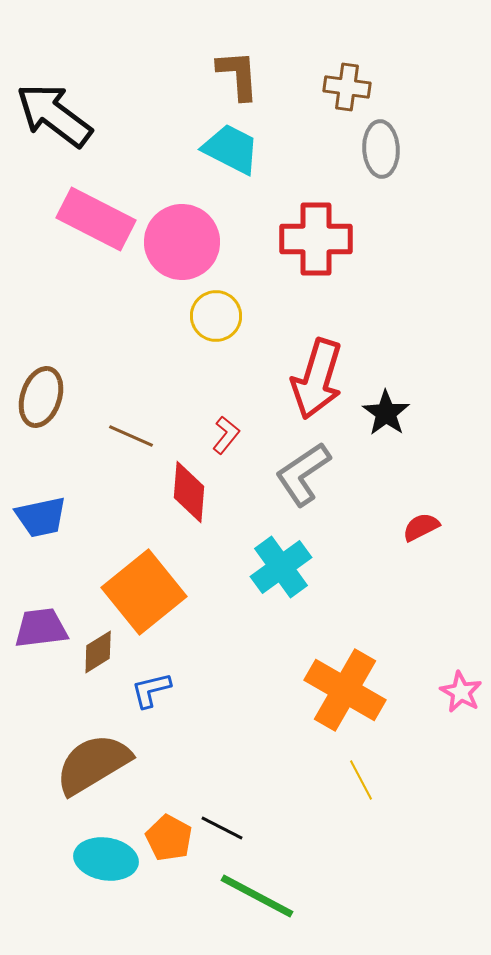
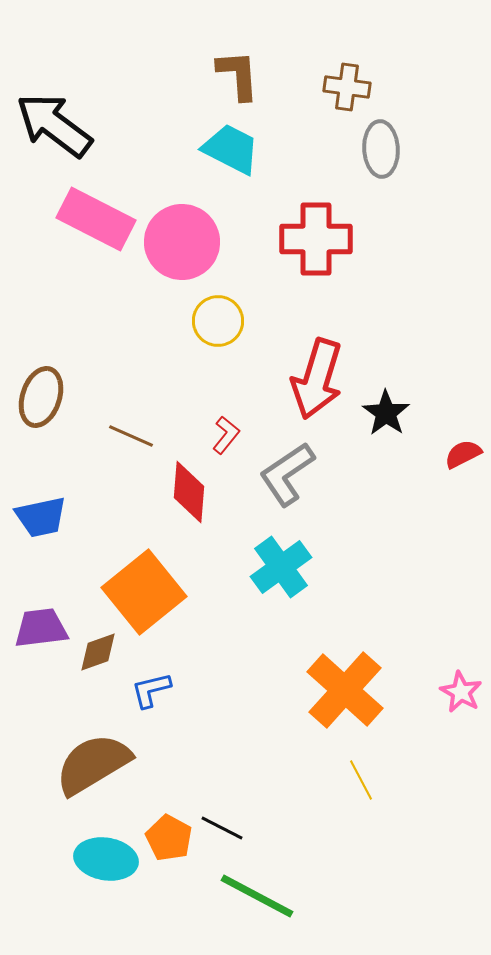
black arrow: moved 10 px down
yellow circle: moved 2 px right, 5 px down
gray L-shape: moved 16 px left
red semicircle: moved 42 px right, 73 px up
brown diamond: rotated 12 degrees clockwise
orange cross: rotated 12 degrees clockwise
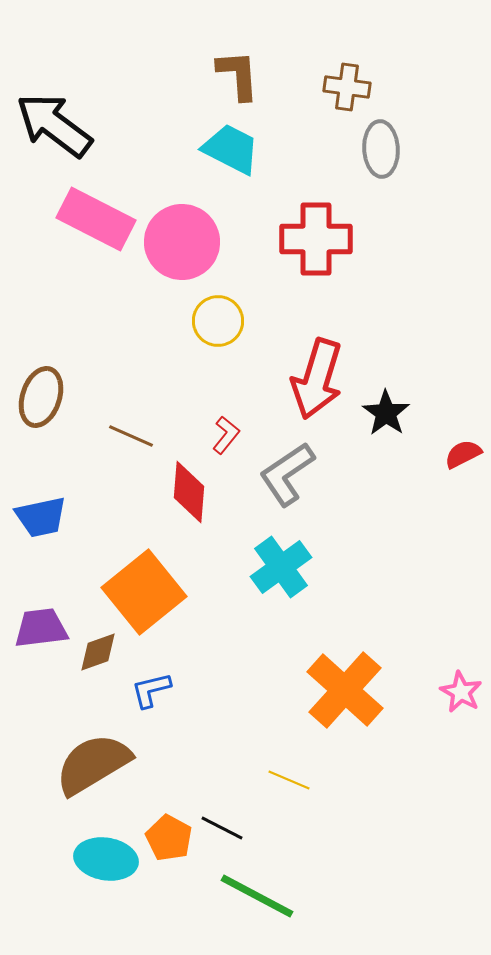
yellow line: moved 72 px left; rotated 39 degrees counterclockwise
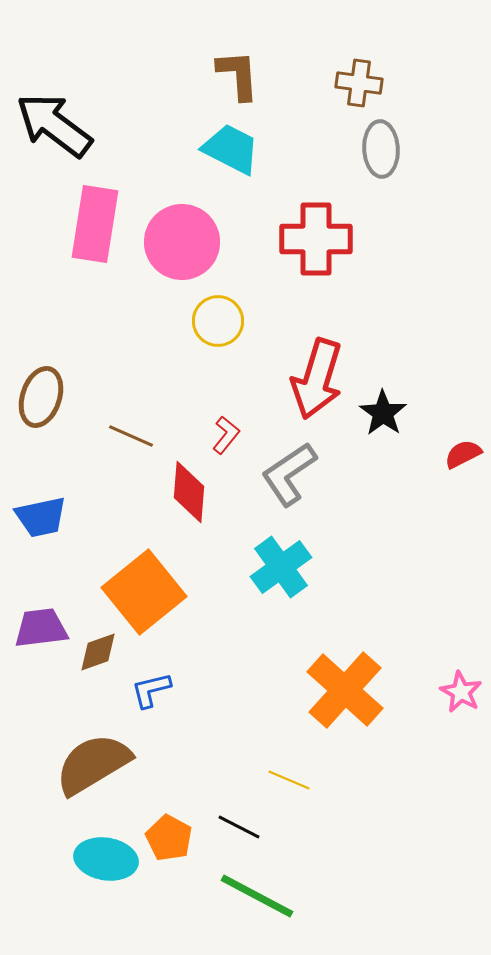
brown cross: moved 12 px right, 4 px up
pink rectangle: moved 1 px left, 5 px down; rotated 72 degrees clockwise
black star: moved 3 px left
gray L-shape: moved 2 px right
black line: moved 17 px right, 1 px up
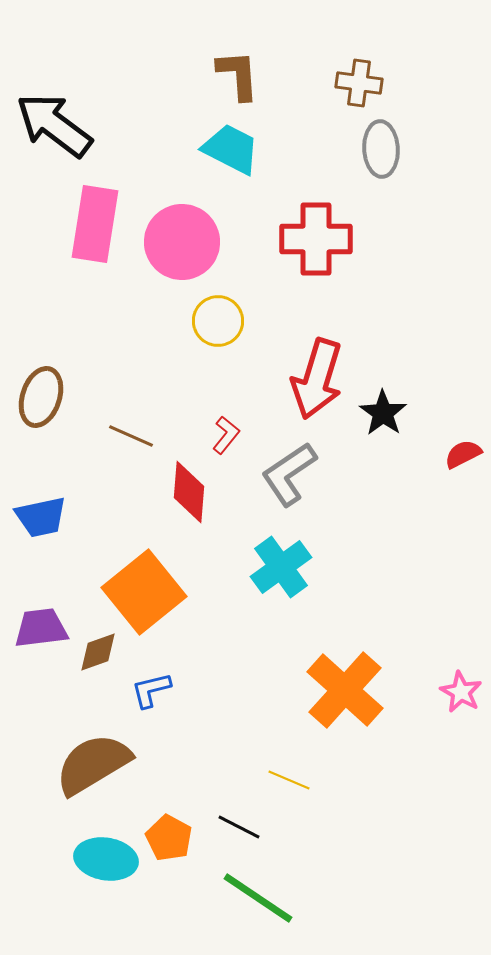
green line: moved 1 px right, 2 px down; rotated 6 degrees clockwise
